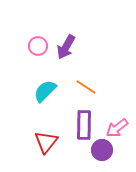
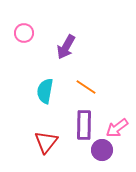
pink circle: moved 14 px left, 13 px up
cyan semicircle: rotated 35 degrees counterclockwise
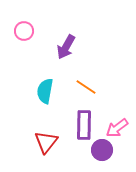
pink circle: moved 2 px up
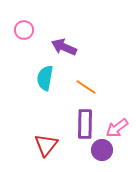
pink circle: moved 1 px up
purple arrow: moved 2 px left; rotated 85 degrees clockwise
cyan semicircle: moved 13 px up
purple rectangle: moved 1 px right, 1 px up
red triangle: moved 3 px down
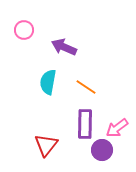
cyan semicircle: moved 3 px right, 4 px down
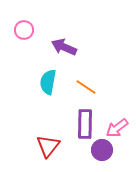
red triangle: moved 2 px right, 1 px down
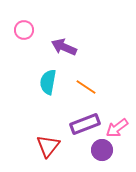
purple rectangle: rotated 68 degrees clockwise
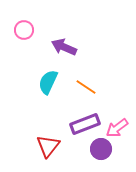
cyan semicircle: rotated 15 degrees clockwise
purple circle: moved 1 px left, 1 px up
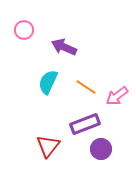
pink arrow: moved 32 px up
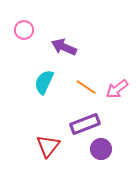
cyan semicircle: moved 4 px left
pink arrow: moved 7 px up
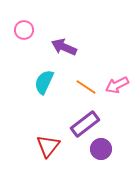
pink arrow: moved 4 px up; rotated 10 degrees clockwise
purple rectangle: rotated 16 degrees counterclockwise
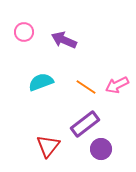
pink circle: moved 2 px down
purple arrow: moved 7 px up
cyan semicircle: moved 3 px left; rotated 45 degrees clockwise
